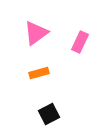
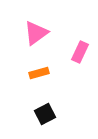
pink rectangle: moved 10 px down
black square: moved 4 px left
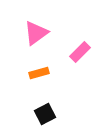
pink rectangle: rotated 20 degrees clockwise
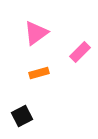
black square: moved 23 px left, 2 px down
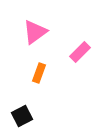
pink triangle: moved 1 px left, 1 px up
orange rectangle: rotated 54 degrees counterclockwise
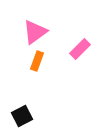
pink rectangle: moved 3 px up
orange rectangle: moved 2 px left, 12 px up
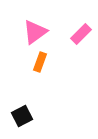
pink rectangle: moved 1 px right, 15 px up
orange rectangle: moved 3 px right, 1 px down
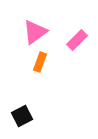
pink rectangle: moved 4 px left, 6 px down
